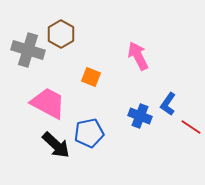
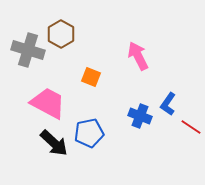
black arrow: moved 2 px left, 2 px up
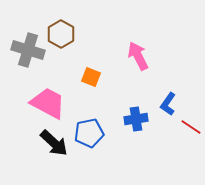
blue cross: moved 4 px left, 3 px down; rotated 30 degrees counterclockwise
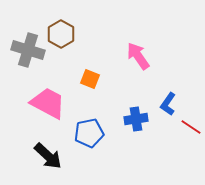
pink arrow: rotated 8 degrees counterclockwise
orange square: moved 1 px left, 2 px down
black arrow: moved 6 px left, 13 px down
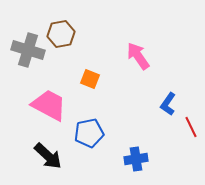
brown hexagon: rotated 20 degrees clockwise
pink trapezoid: moved 1 px right, 2 px down
blue cross: moved 40 px down
red line: rotated 30 degrees clockwise
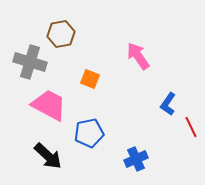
gray cross: moved 2 px right, 12 px down
blue cross: rotated 15 degrees counterclockwise
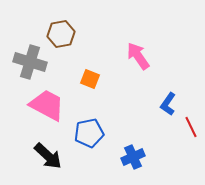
pink trapezoid: moved 2 px left
blue cross: moved 3 px left, 2 px up
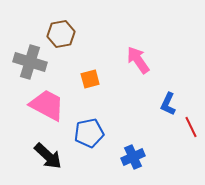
pink arrow: moved 4 px down
orange square: rotated 36 degrees counterclockwise
blue L-shape: rotated 10 degrees counterclockwise
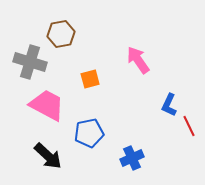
blue L-shape: moved 1 px right, 1 px down
red line: moved 2 px left, 1 px up
blue cross: moved 1 px left, 1 px down
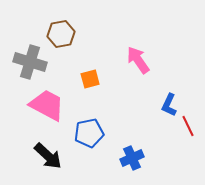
red line: moved 1 px left
